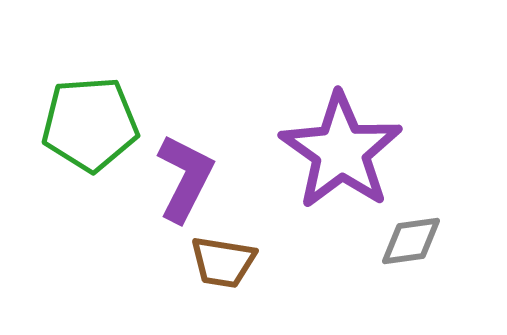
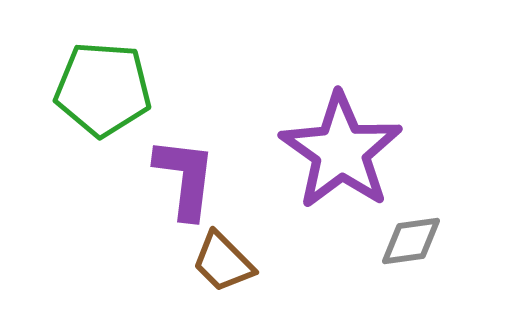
green pentagon: moved 13 px right, 35 px up; rotated 8 degrees clockwise
purple L-shape: rotated 20 degrees counterclockwise
brown trapezoid: rotated 36 degrees clockwise
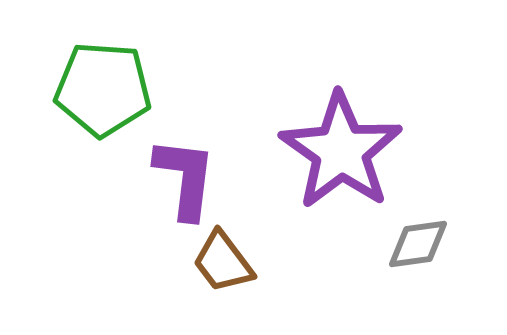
gray diamond: moved 7 px right, 3 px down
brown trapezoid: rotated 8 degrees clockwise
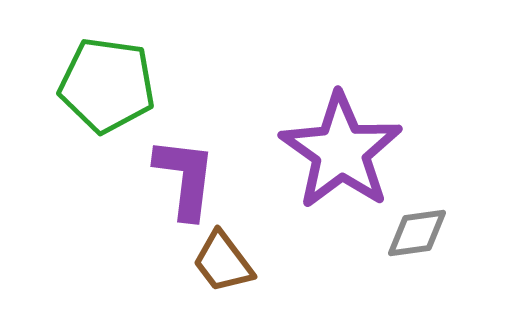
green pentagon: moved 4 px right, 4 px up; rotated 4 degrees clockwise
gray diamond: moved 1 px left, 11 px up
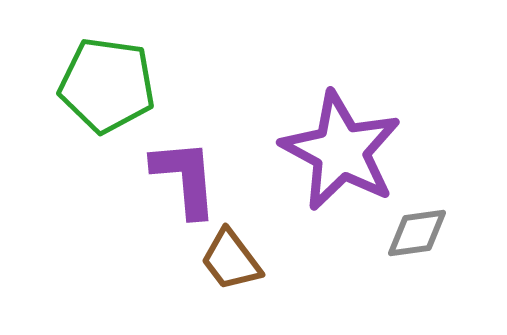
purple star: rotated 7 degrees counterclockwise
purple L-shape: rotated 12 degrees counterclockwise
brown trapezoid: moved 8 px right, 2 px up
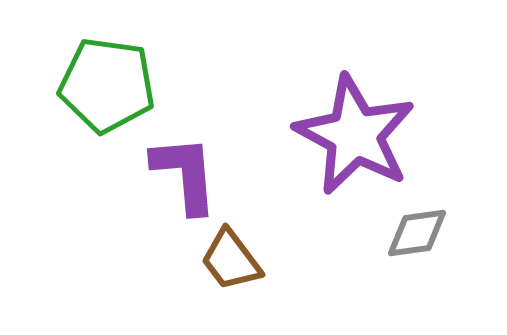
purple star: moved 14 px right, 16 px up
purple L-shape: moved 4 px up
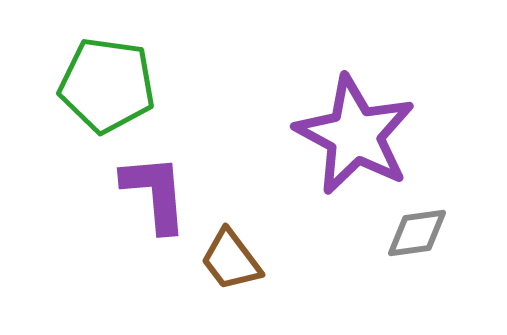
purple L-shape: moved 30 px left, 19 px down
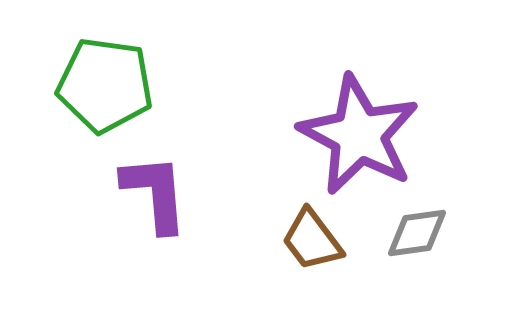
green pentagon: moved 2 px left
purple star: moved 4 px right
brown trapezoid: moved 81 px right, 20 px up
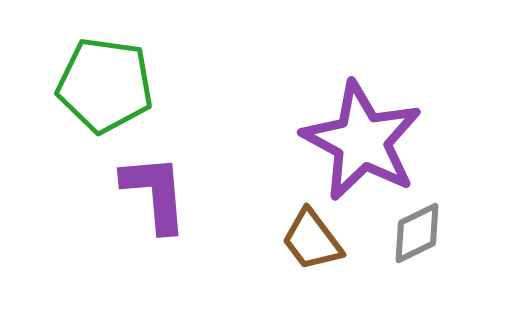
purple star: moved 3 px right, 6 px down
gray diamond: rotated 18 degrees counterclockwise
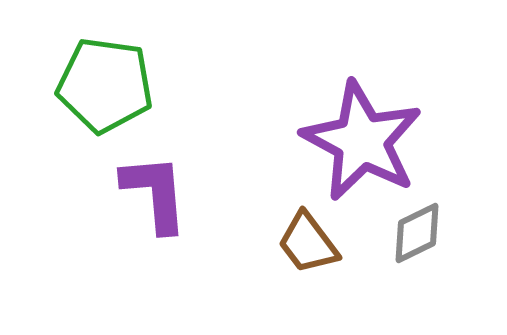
brown trapezoid: moved 4 px left, 3 px down
